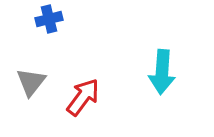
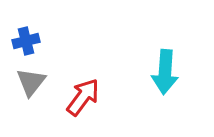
blue cross: moved 23 px left, 22 px down
cyan arrow: moved 3 px right
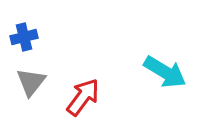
blue cross: moved 2 px left, 4 px up
cyan arrow: rotated 63 degrees counterclockwise
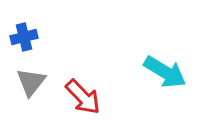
red arrow: rotated 99 degrees clockwise
